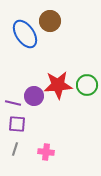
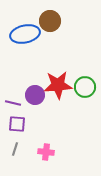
blue ellipse: rotated 68 degrees counterclockwise
green circle: moved 2 px left, 2 px down
purple circle: moved 1 px right, 1 px up
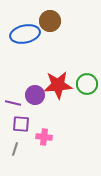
green circle: moved 2 px right, 3 px up
purple square: moved 4 px right
pink cross: moved 2 px left, 15 px up
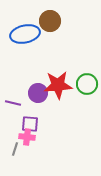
purple circle: moved 3 px right, 2 px up
purple square: moved 9 px right
pink cross: moved 17 px left
